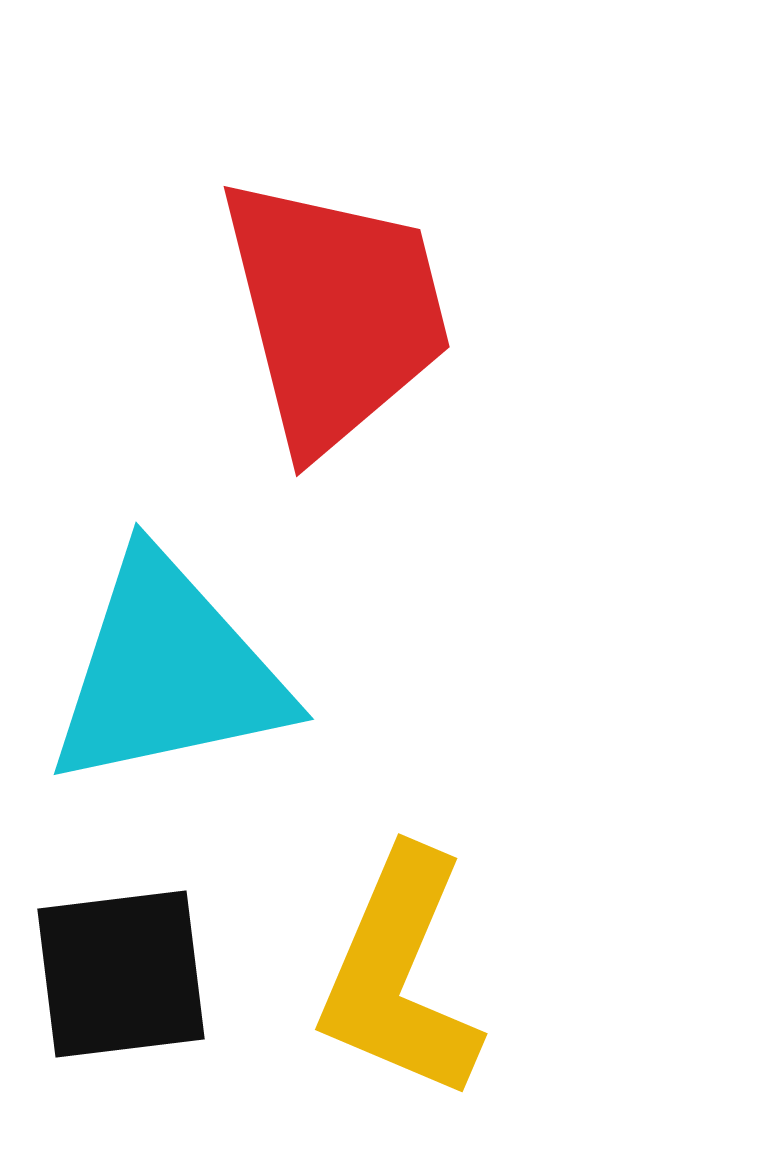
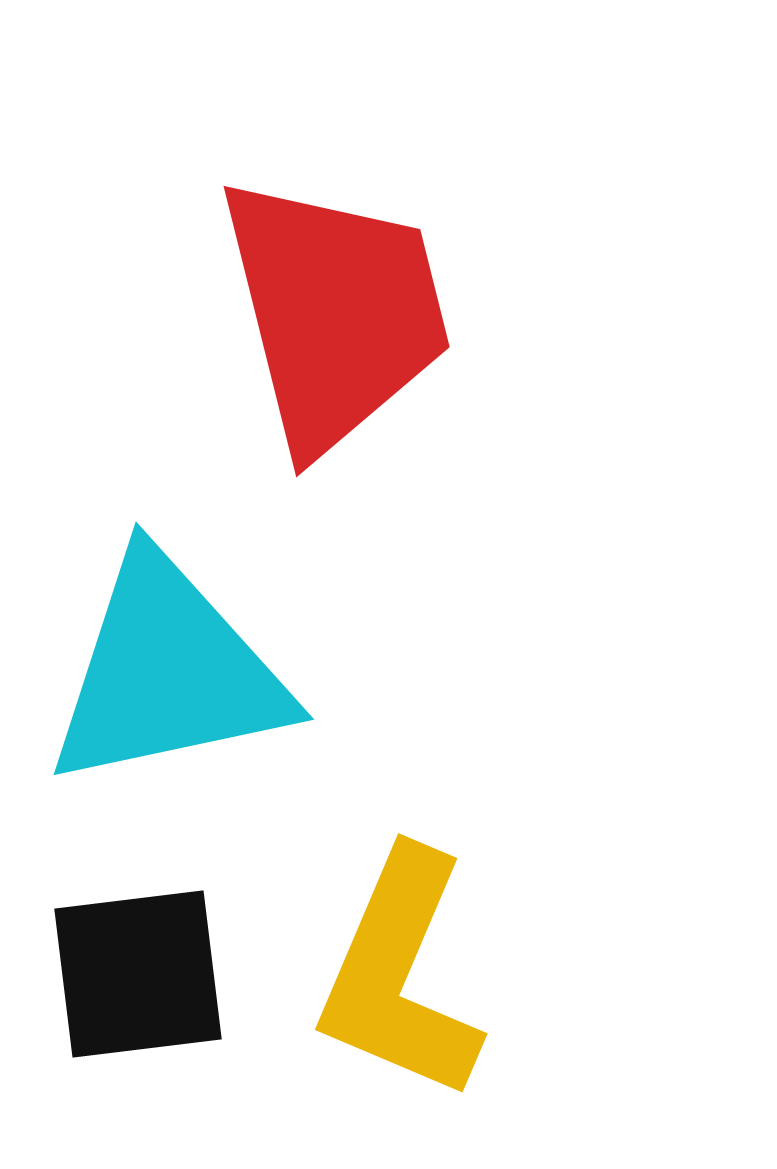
black square: moved 17 px right
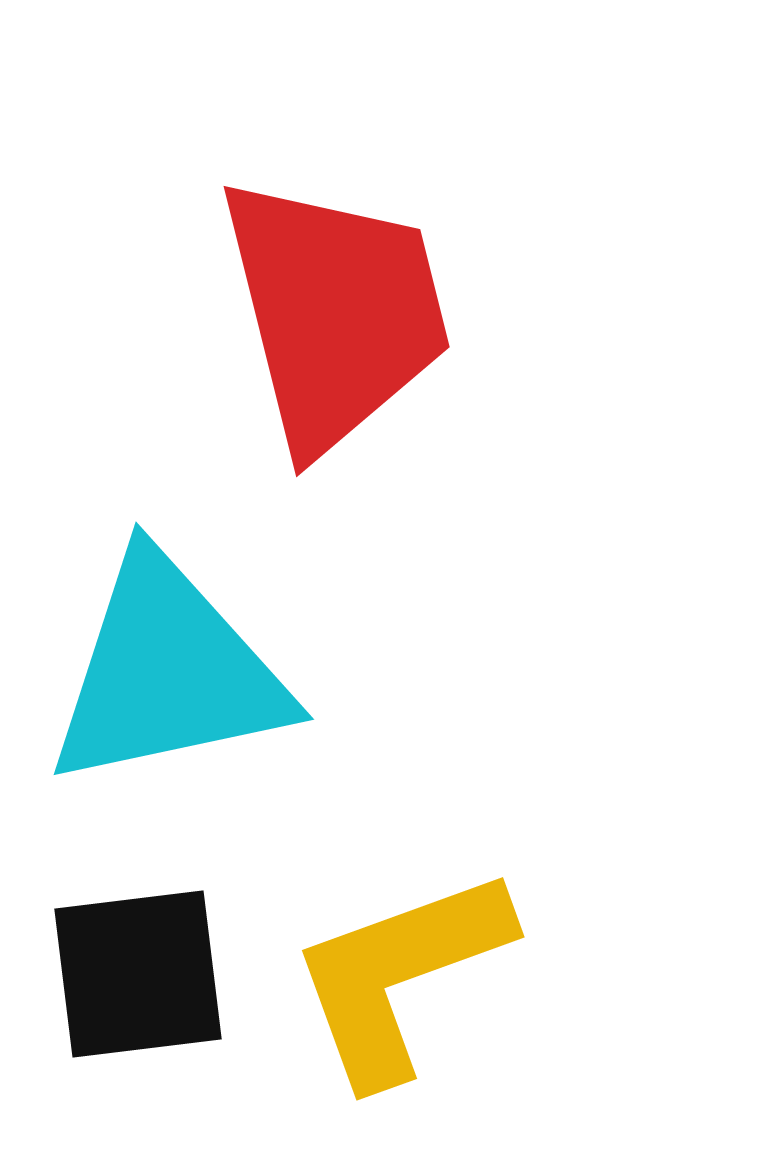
yellow L-shape: rotated 47 degrees clockwise
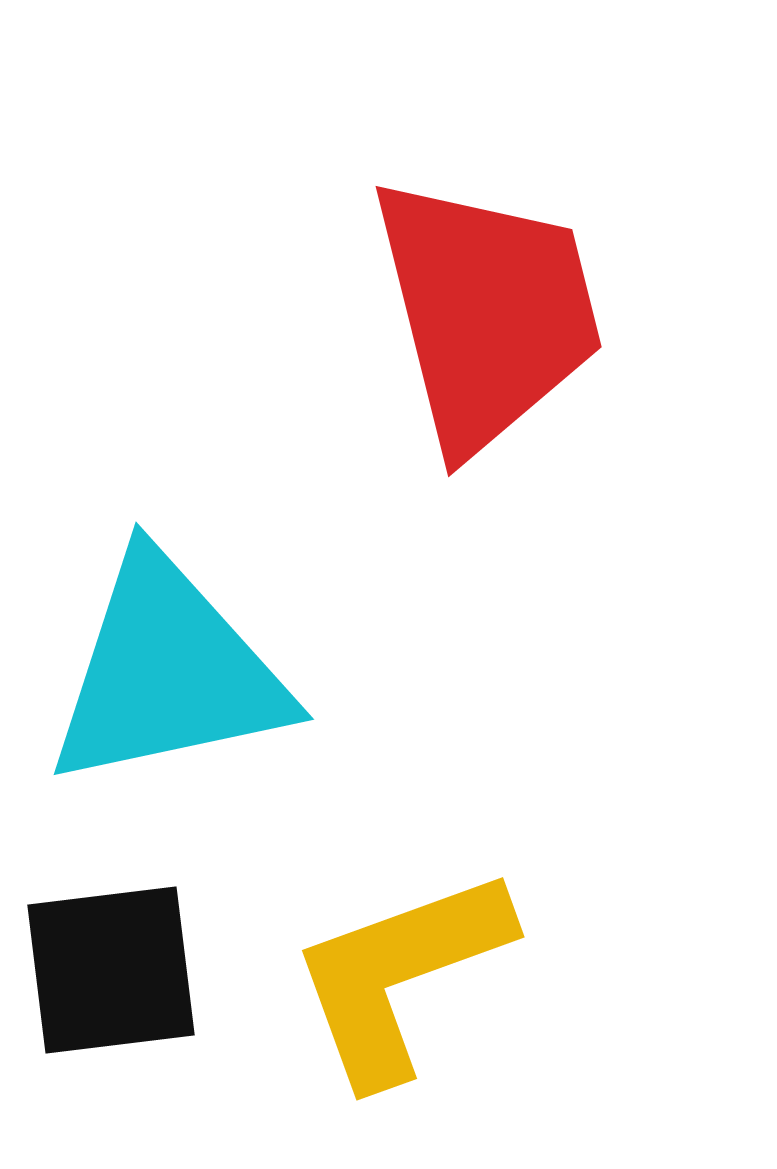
red trapezoid: moved 152 px right
black square: moved 27 px left, 4 px up
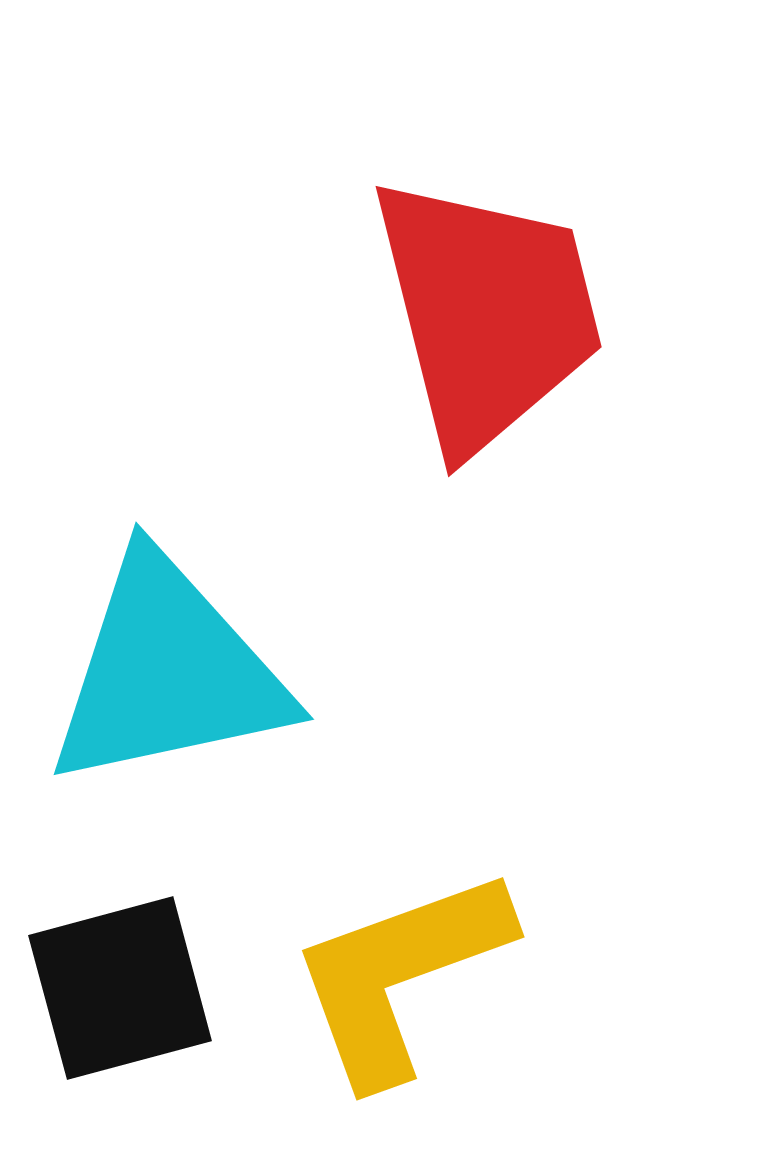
black square: moved 9 px right, 18 px down; rotated 8 degrees counterclockwise
